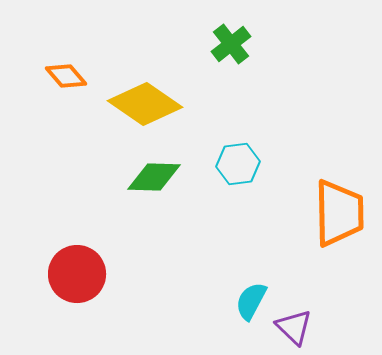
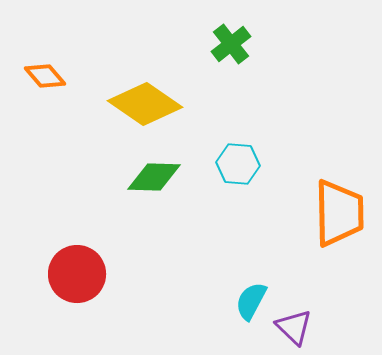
orange diamond: moved 21 px left
cyan hexagon: rotated 12 degrees clockwise
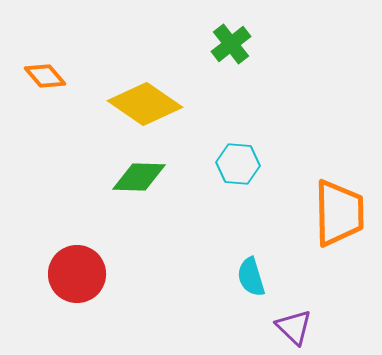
green diamond: moved 15 px left
cyan semicircle: moved 24 px up; rotated 45 degrees counterclockwise
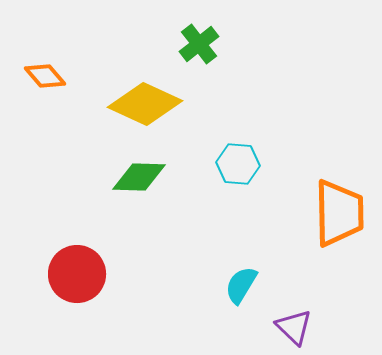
green cross: moved 32 px left
yellow diamond: rotated 10 degrees counterclockwise
cyan semicircle: moved 10 px left, 8 px down; rotated 48 degrees clockwise
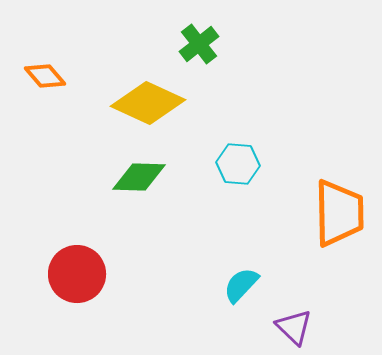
yellow diamond: moved 3 px right, 1 px up
cyan semicircle: rotated 12 degrees clockwise
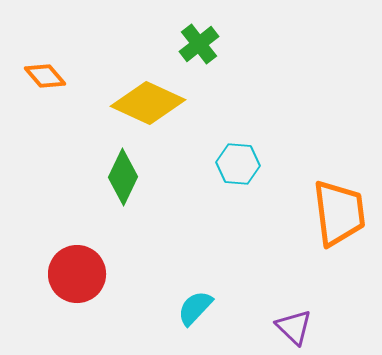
green diamond: moved 16 px left; rotated 66 degrees counterclockwise
orange trapezoid: rotated 6 degrees counterclockwise
cyan semicircle: moved 46 px left, 23 px down
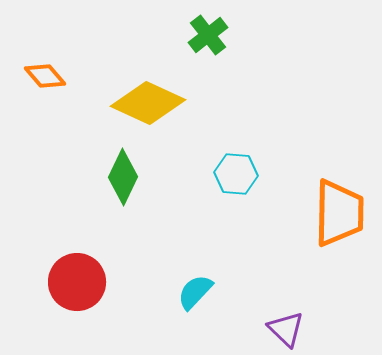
green cross: moved 9 px right, 9 px up
cyan hexagon: moved 2 px left, 10 px down
orange trapezoid: rotated 8 degrees clockwise
red circle: moved 8 px down
cyan semicircle: moved 16 px up
purple triangle: moved 8 px left, 2 px down
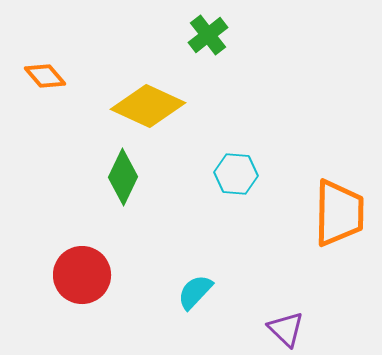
yellow diamond: moved 3 px down
red circle: moved 5 px right, 7 px up
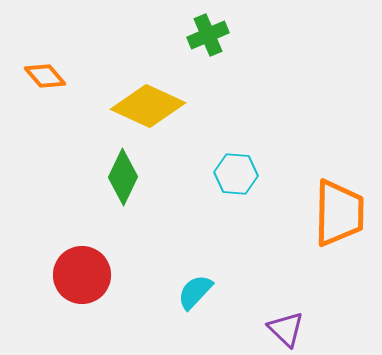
green cross: rotated 15 degrees clockwise
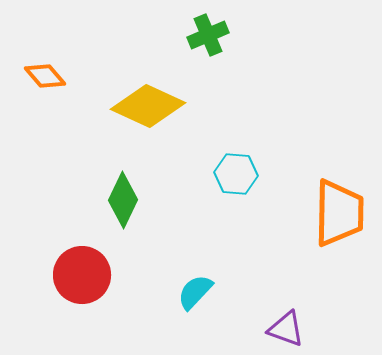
green diamond: moved 23 px down
purple triangle: rotated 24 degrees counterclockwise
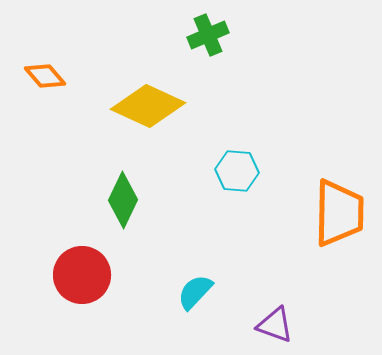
cyan hexagon: moved 1 px right, 3 px up
purple triangle: moved 11 px left, 4 px up
